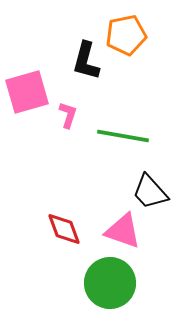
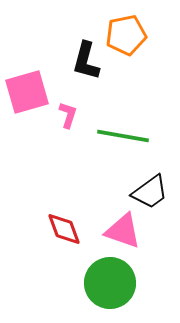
black trapezoid: rotated 84 degrees counterclockwise
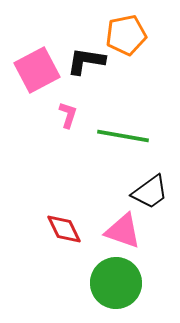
black L-shape: rotated 84 degrees clockwise
pink square: moved 10 px right, 22 px up; rotated 12 degrees counterclockwise
red diamond: rotated 6 degrees counterclockwise
green circle: moved 6 px right
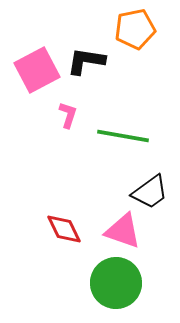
orange pentagon: moved 9 px right, 6 px up
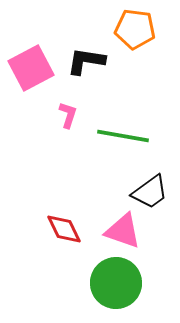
orange pentagon: rotated 18 degrees clockwise
pink square: moved 6 px left, 2 px up
